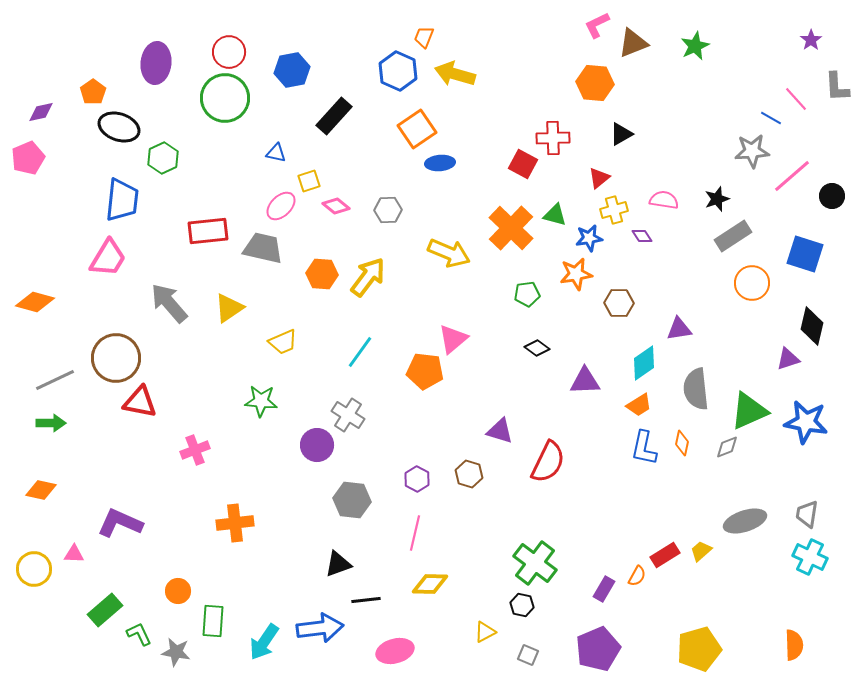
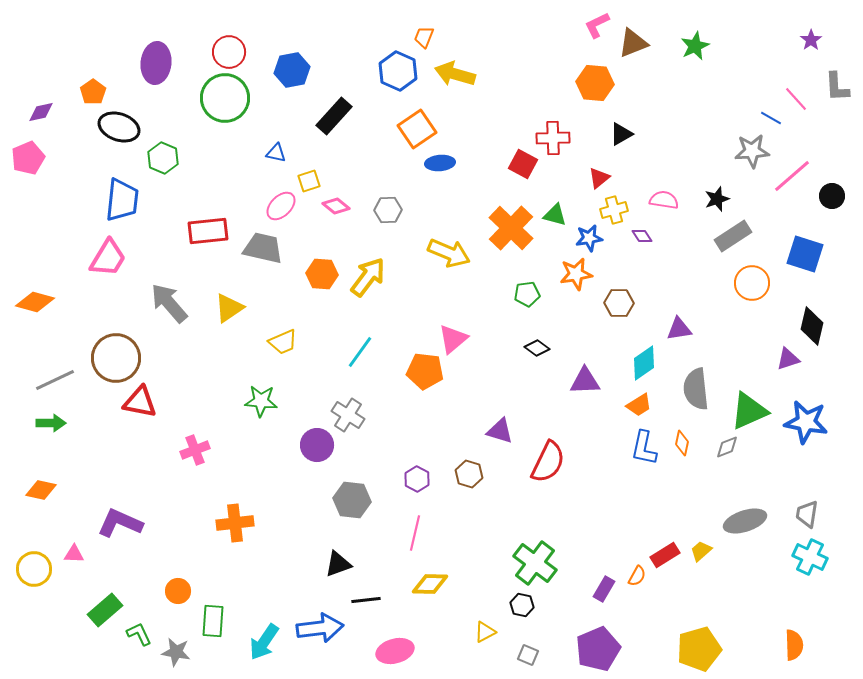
green hexagon at (163, 158): rotated 12 degrees counterclockwise
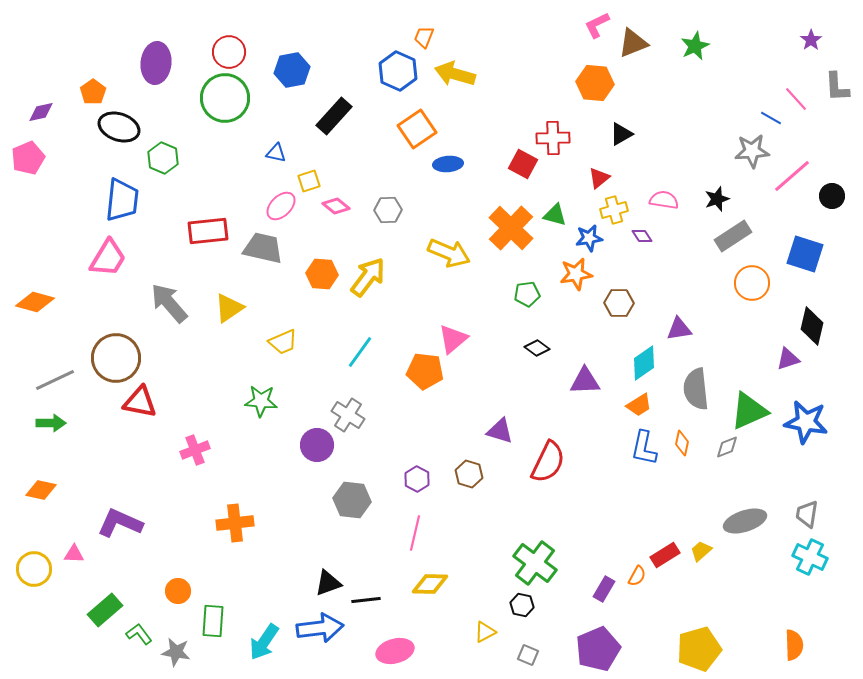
blue ellipse at (440, 163): moved 8 px right, 1 px down
black triangle at (338, 564): moved 10 px left, 19 px down
green L-shape at (139, 634): rotated 12 degrees counterclockwise
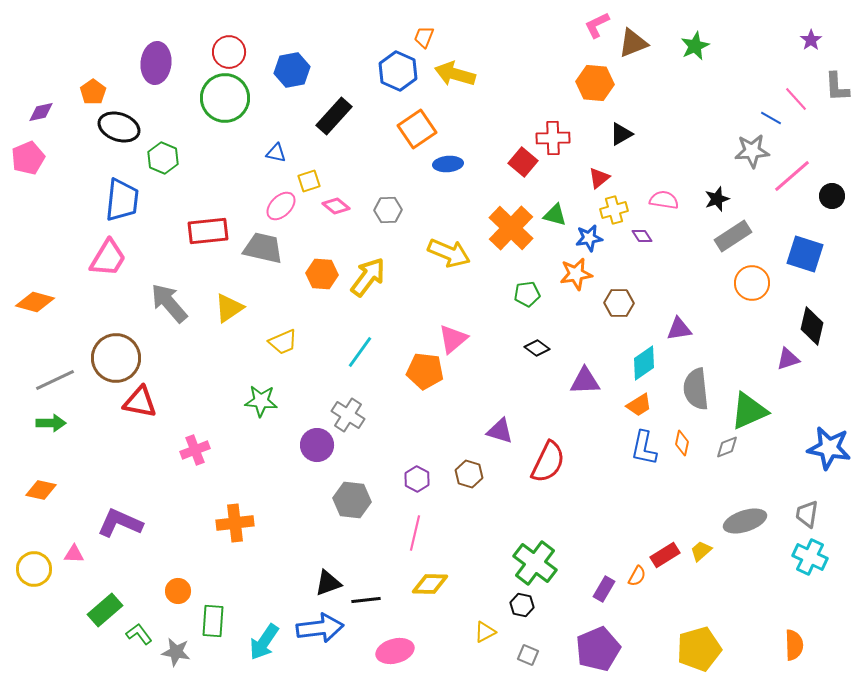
red square at (523, 164): moved 2 px up; rotated 12 degrees clockwise
blue star at (806, 422): moved 23 px right, 26 px down
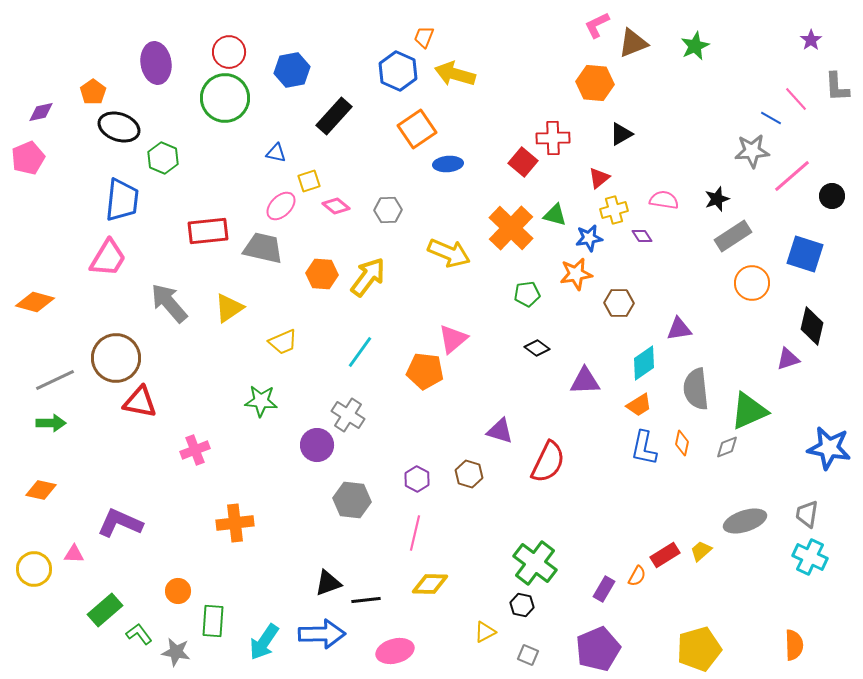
purple ellipse at (156, 63): rotated 15 degrees counterclockwise
blue arrow at (320, 628): moved 2 px right, 6 px down; rotated 6 degrees clockwise
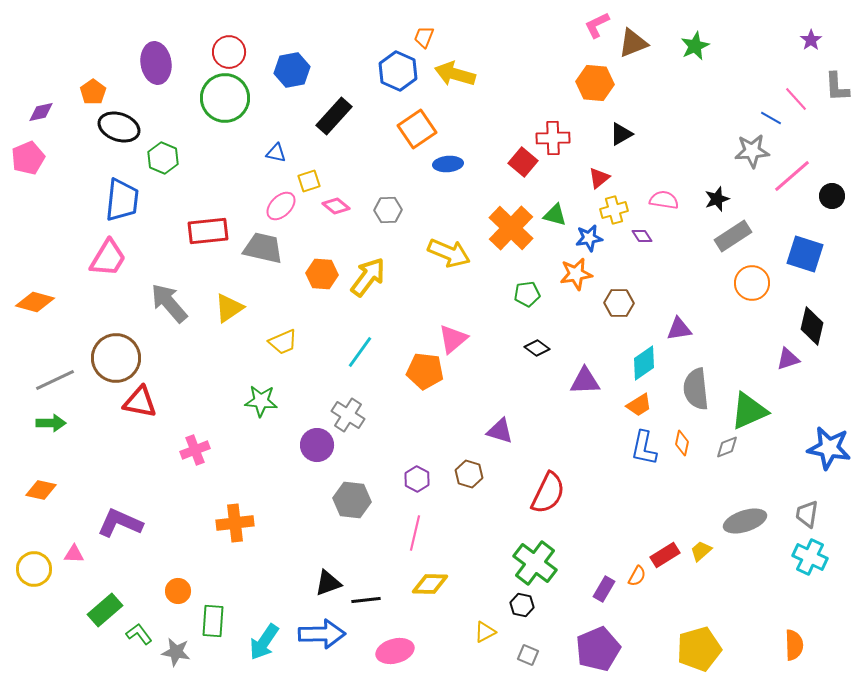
red semicircle at (548, 462): moved 31 px down
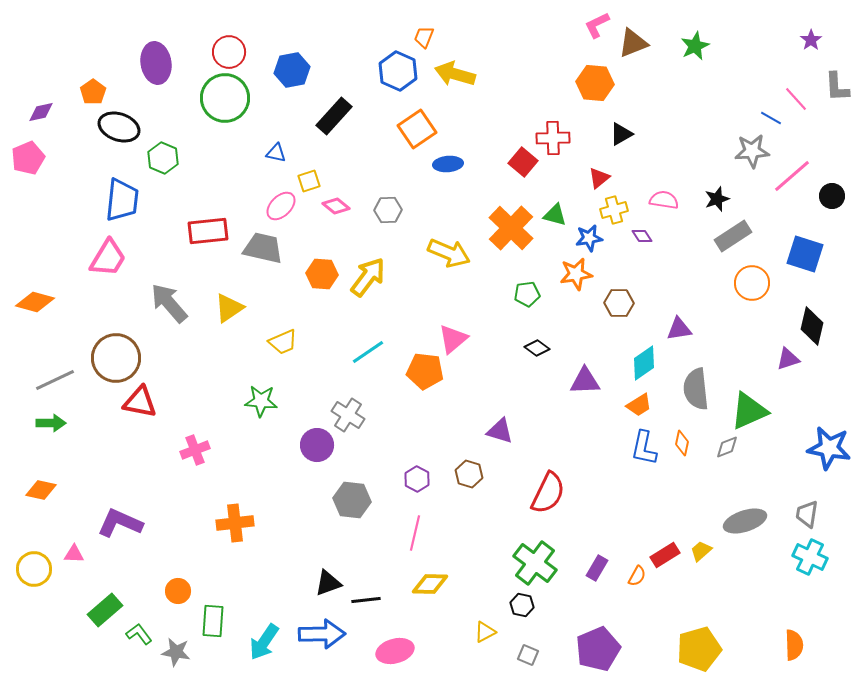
cyan line at (360, 352): moved 8 px right; rotated 20 degrees clockwise
purple rectangle at (604, 589): moved 7 px left, 21 px up
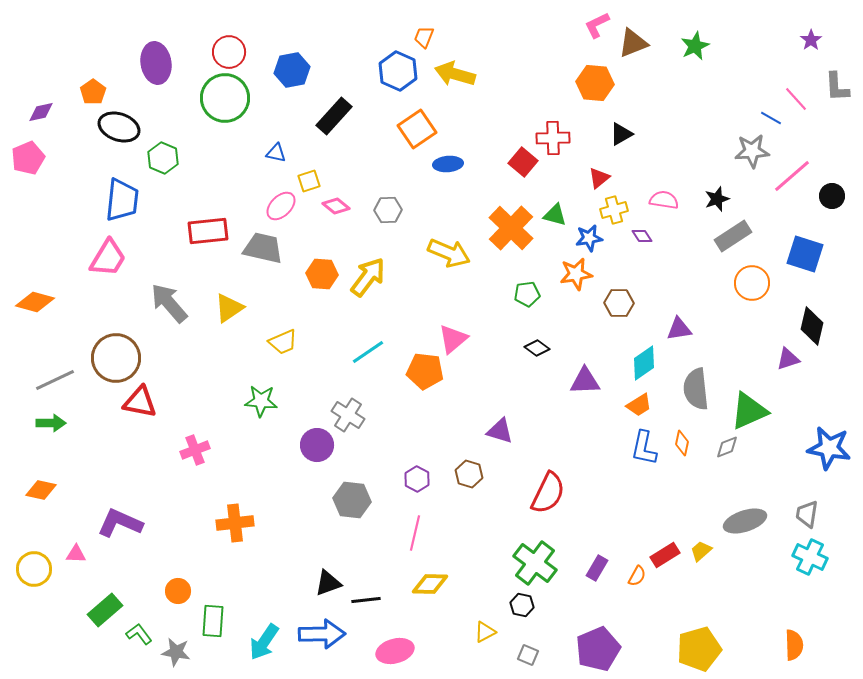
pink triangle at (74, 554): moved 2 px right
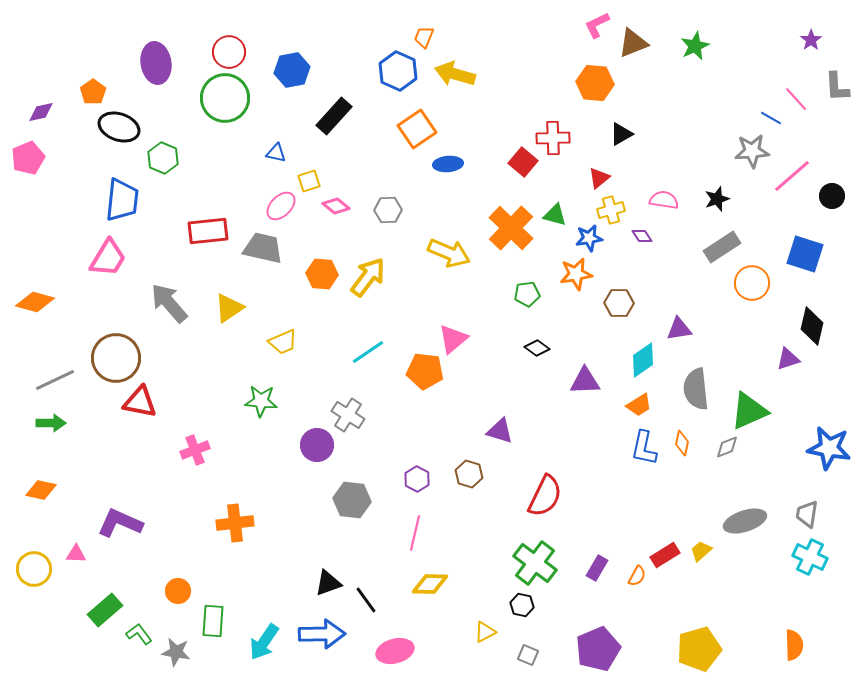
yellow cross at (614, 210): moved 3 px left
gray rectangle at (733, 236): moved 11 px left, 11 px down
cyan diamond at (644, 363): moved 1 px left, 3 px up
red semicircle at (548, 493): moved 3 px left, 3 px down
black line at (366, 600): rotated 60 degrees clockwise
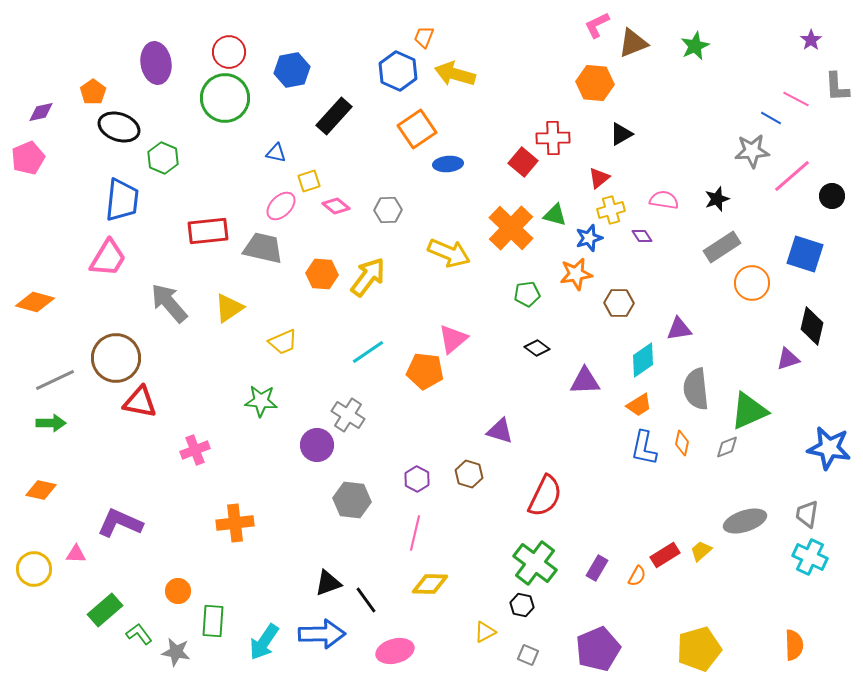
pink line at (796, 99): rotated 20 degrees counterclockwise
blue star at (589, 238): rotated 8 degrees counterclockwise
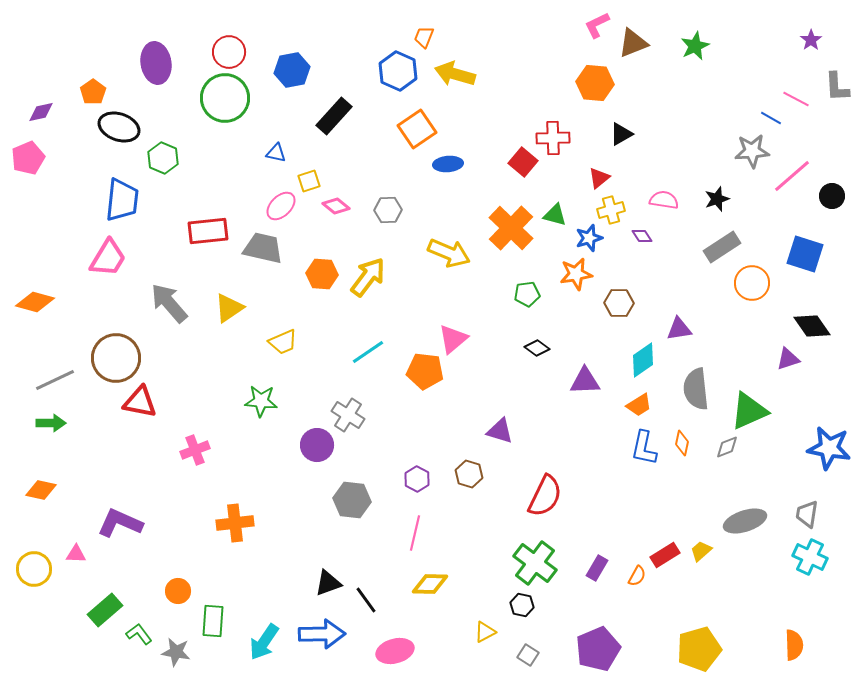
black diamond at (812, 326): rotated 48 degrees counterclockwise
gray square at (528, 655): rotated 10 degrees clockwise
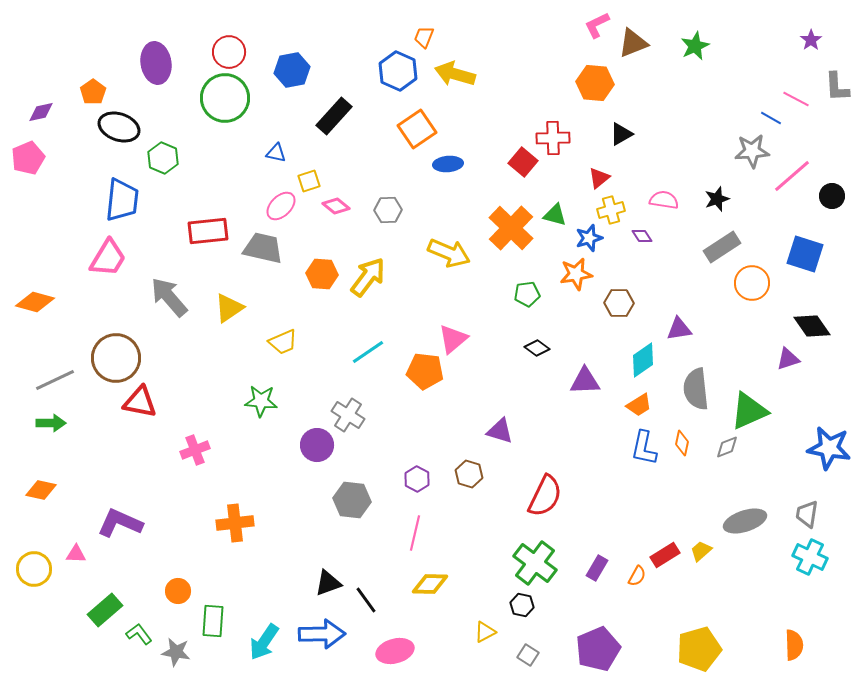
gray arrow at (169, 303): moved 6 px up
